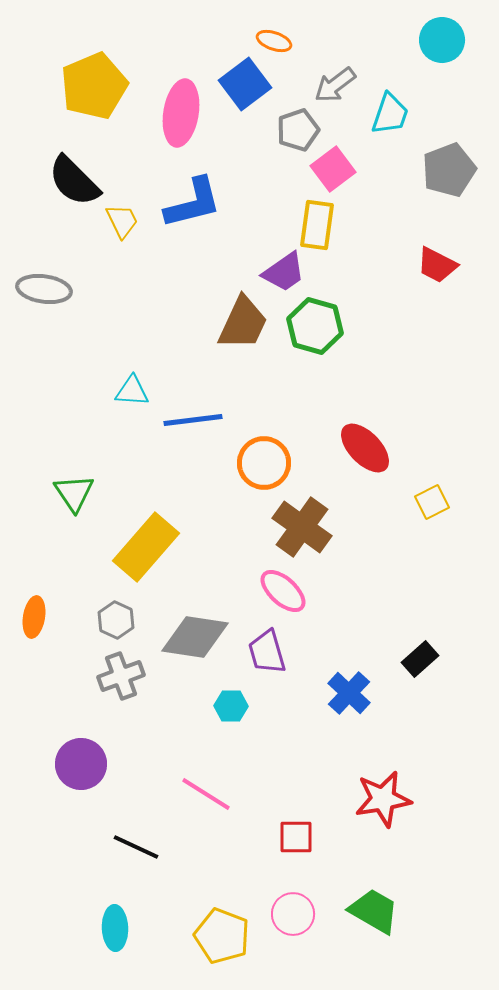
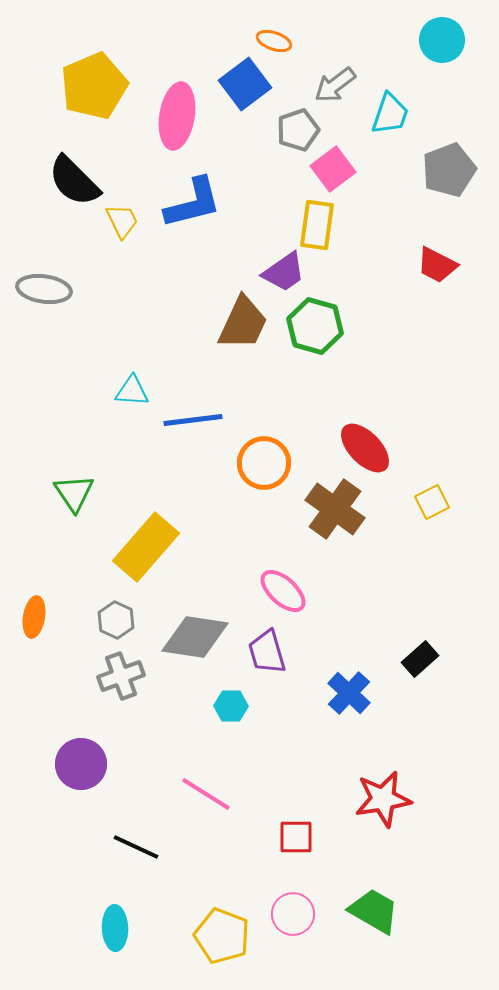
pink ellipse at (181, 113): moved 4 px left, 3 px down
brown cross at (302, 527): moved 33 px right, 18 px up
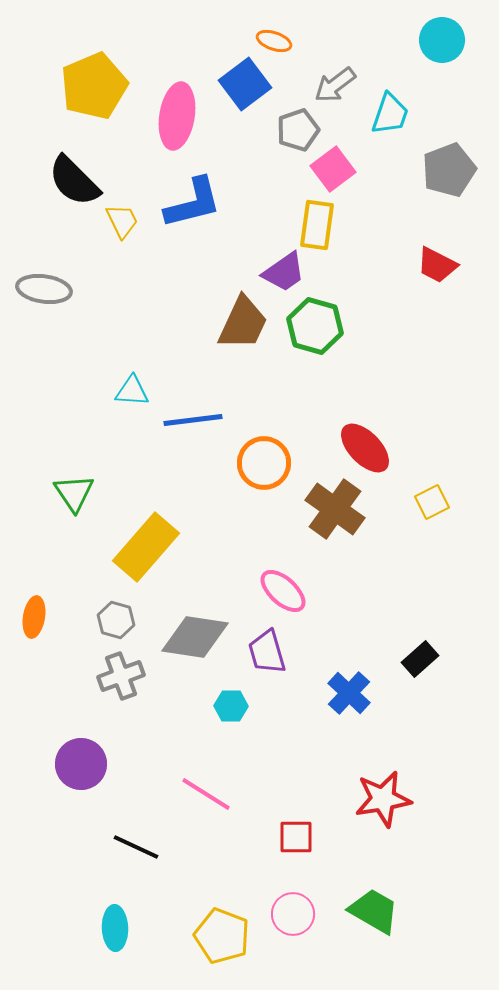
gray hexagon at (116, 620): rotated 9 degrees counterclockwise
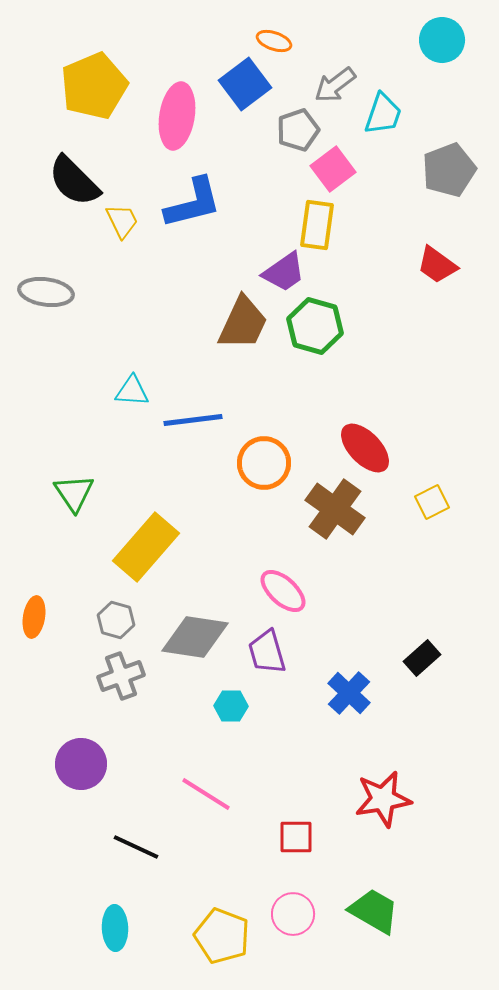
cyan trapezoid at (390, 114): moved 7 px left
red trapezoid at (437, 265): rotated 9 degrees clockwise
gray ellipse at (44, 289): moved 2 px right, 3 px down
black rectangle at (420, 659): moved 2 px right, 1 px up
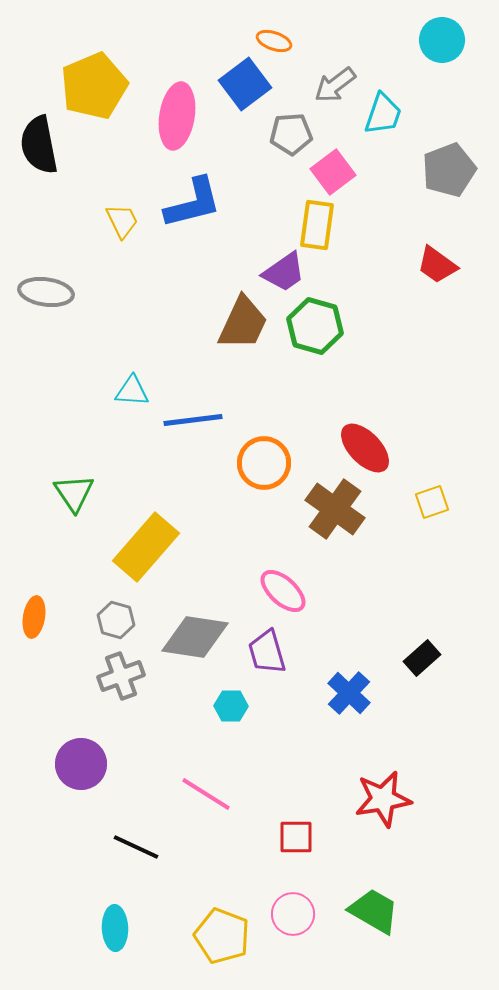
gray pentagon at (298, 130): moved 7 px left, 4 px down; rotated 15 degrees clockwise
pink square at (333, 169): moved 3 px down
black semicircle at (74, 181): moved 35 px left, 36 px up; rotated 34 degrees clockwise
yellow square at (432, 502): rotated 8 degrees clockwise
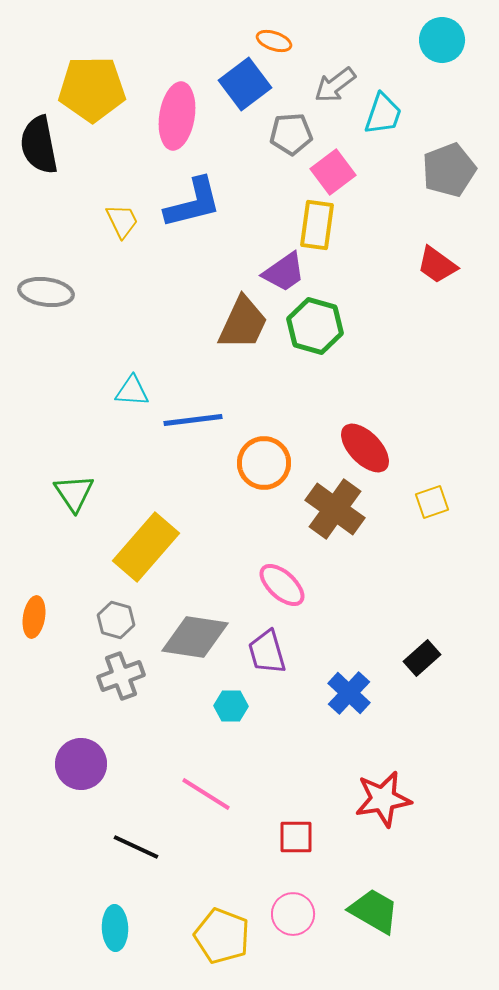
yellow pentagon at (94, 86): moved 2 px left, 3 px down; rotated 22 degrees clockwise
pink ellipse at (283, 591): moved 1 px left, 6 px up
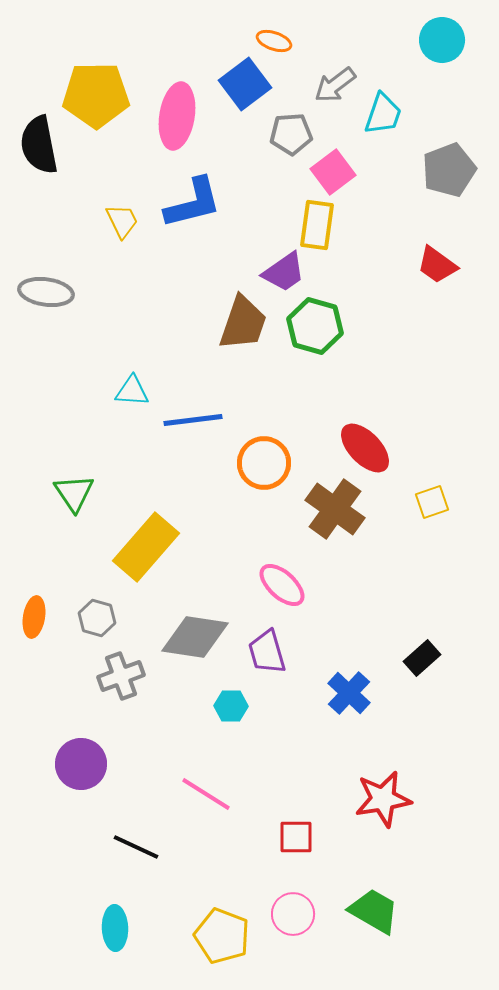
yellow pentagon at (92, 89): moved 4 px right, 6 px down
brown trapezoid at (243, 323): rotated 6 degrees counterclockwise
gray hexagon at (116, 620): moved 19 px left, 2 px up
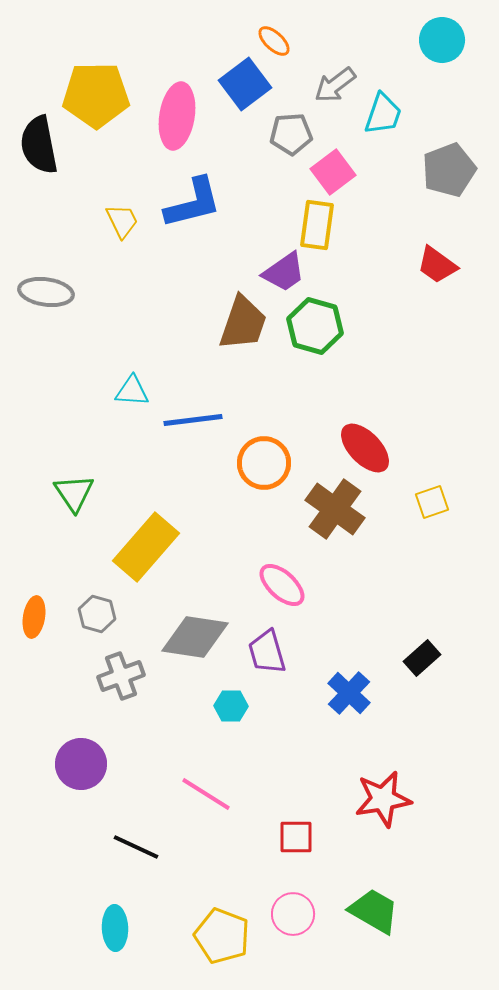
orange ellipse at (274, 41): rotated 24 degrees clockwise
gray hexagon at (97, 618): moved 4 px up
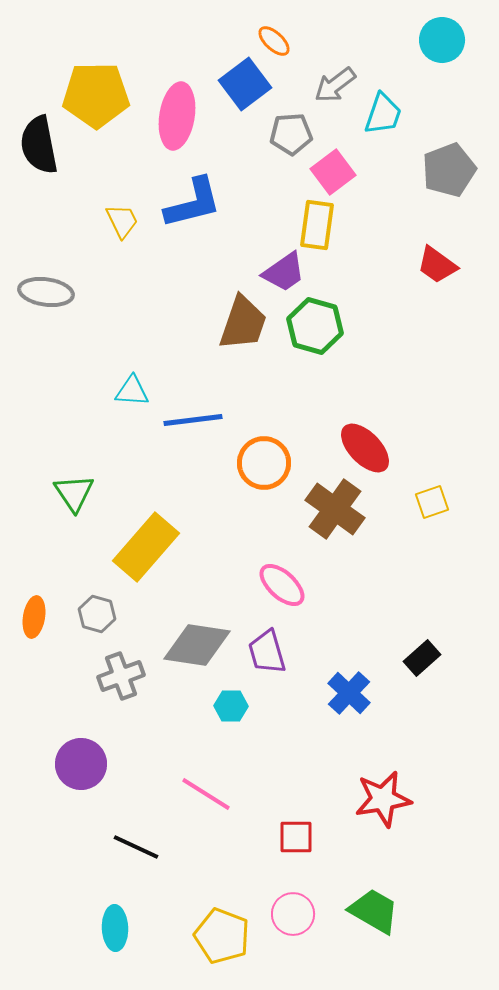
gray diamond at (195, 637): moved 2 px right, 8 px down
